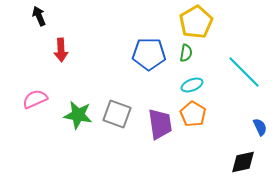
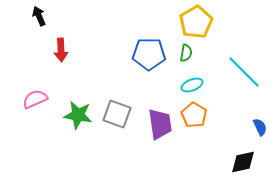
orange pentagon: moved 1 px right, 1 px down
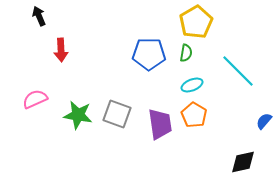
cyan line: moved 6 px left, 1 px up
blue semicircle: moved 4 px right, 6 px up; rotated 114 degrees counterclockwise
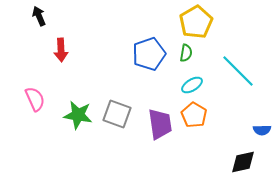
blue pentagon: rotated 20 degrees counterclockwise
cyan ellipse: rotated 10 degrees counterclockwise
pink semicircle: rotated 90 degrees clockwise
blue semicircle: moved 2 px left, 9 px down; rotated 132 degrees counterclockwise
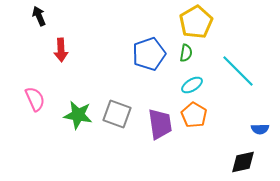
blue semicircle: moved 2 px left, 1 px up
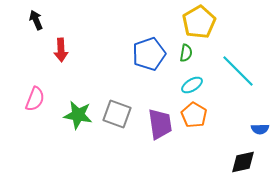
black arrow: moved 3 px left, 4 px down
yellow pentagon: moved 3 px right
pink semicircle: rotated 45 degrees clockwise
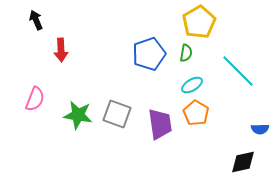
orange pentagon: moved 2 px right, 2 px up
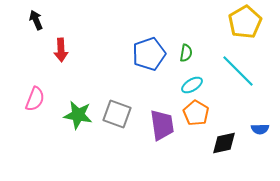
yellow pentagon: moved 46 px right
purple trapezoid: moved 2 px right, 1 px down
black diamond: moved 19 px left, 19 px up
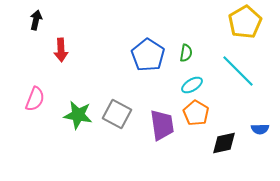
black arrow: rotated 36 degrees clockwise
blue pentagon: moved 1 px left, 1 px down; rotated 20 degrees counterclockwise
gray square: rotated 8 degrees clockwise
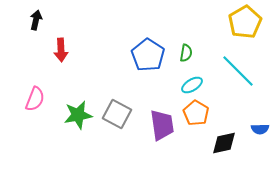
green star: rotated 20 degrees counterclockwise
